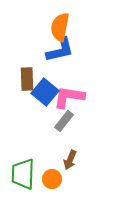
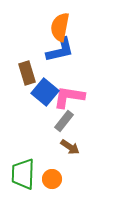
brown rectangle: moved 6 px up; rotated 15 degrees counterclockwise
brown arrow: moved 13 px up; rotated 78 degrees counterclockwise
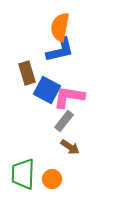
blue square: moved 2 px right, 2 px up; rotated 12 degrees counterclockwise
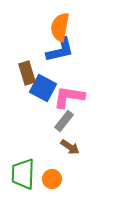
blue square: moved 4 px left, 2 px up
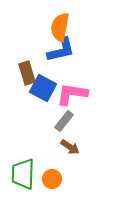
blue L-shape: moved 1 px right
pink L-shape: moved 3 px right, 3 px up
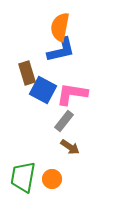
blue square: moved 2 px down
green trapezoid: moved 3 px down; rotated 8 degrees clockwise
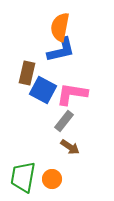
brown rectangle: rotated 30 degrees clockwise
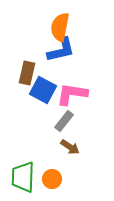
green trapezoid: rotated 8 degrees counterclockwise
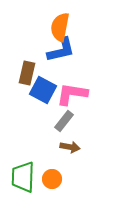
brown arrow: rotated 24 degrees counterclockwise
